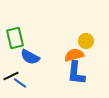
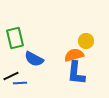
blue semicircle: moved 4 px right, 2 px down
blue line: rotated 40 degrees counterclockwise
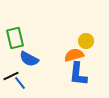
blue semicircle: moved 5 px left
blue L-shape: moved 2 px right, 1 px down
blue line: rotated 56 degrees clockwise
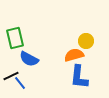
blue L-shape: moved 1 px right, 3 px down
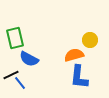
yellow circle: moved 4 px right, 1 px up
black line: moved 1 px up
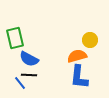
orange semicircle: moved 3 px right, 1 px down
black line: moved 18 px right; rotated 28 degrees clockwise
